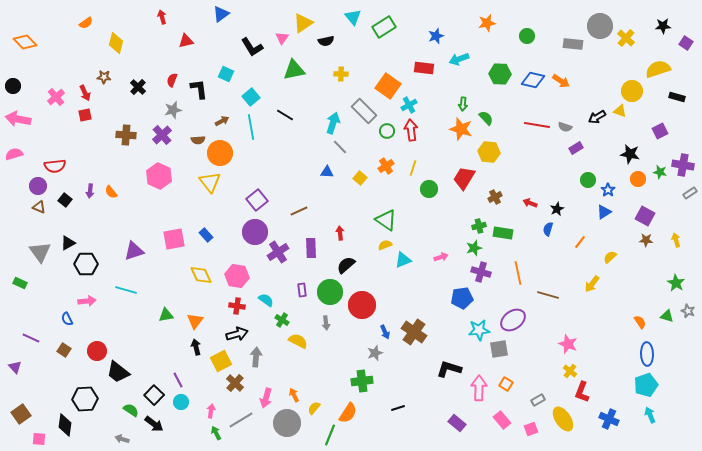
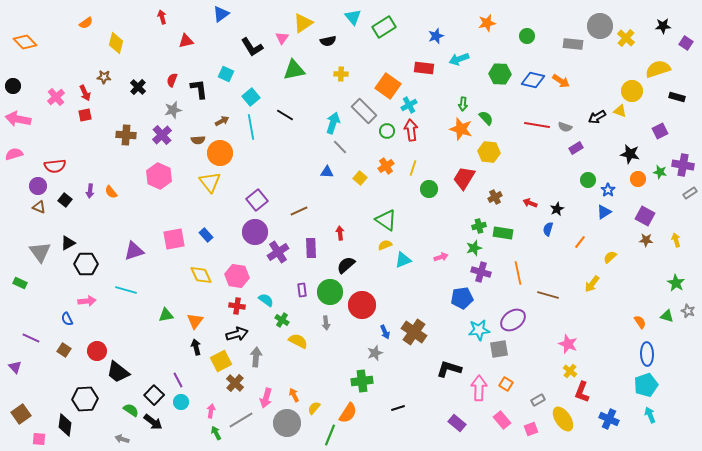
black semicircle at (326, 41): moved 2 px right
black arrow at (154, 424): moved 1 px left, 2 px up
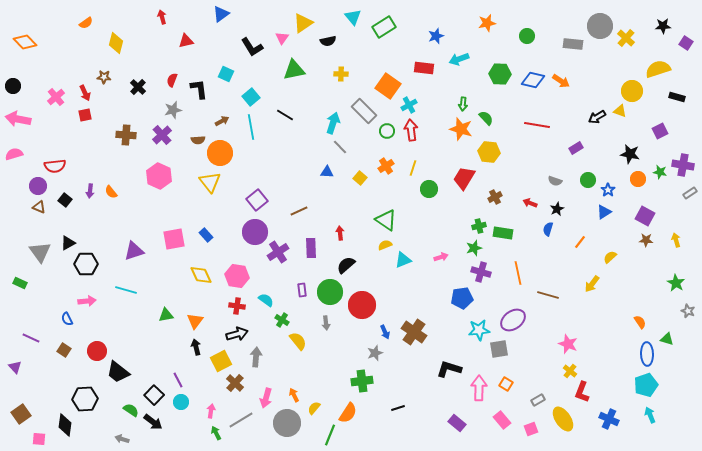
gray semicircle at (565, 127): moved 10 px left, 54 px down
green triangle at (667, 316): moved 23 px down
yellow semicircle at (298, 341): rotated 24 degrees clockwise
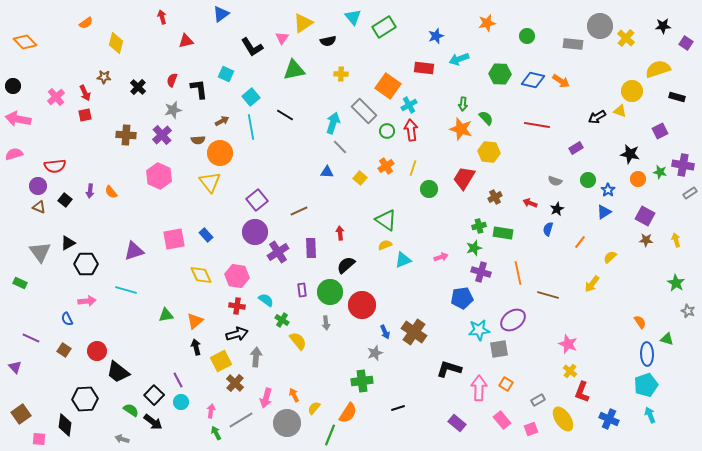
orange triangle at (195, 321): rotated 12 degrees clockwise
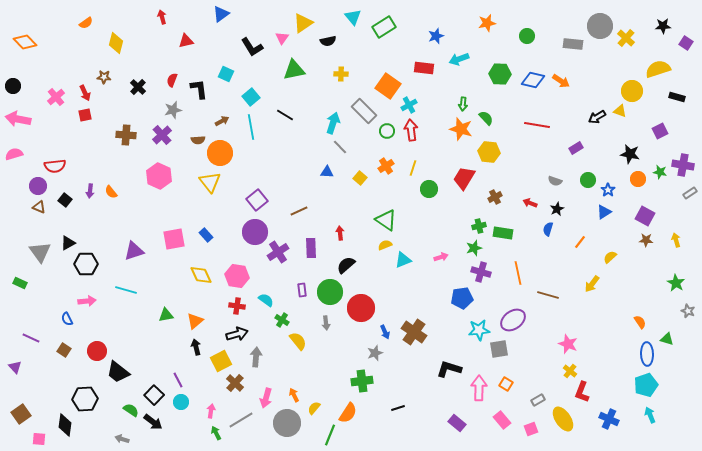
red circle at (362, 305): moved 1 px left, 3 px down
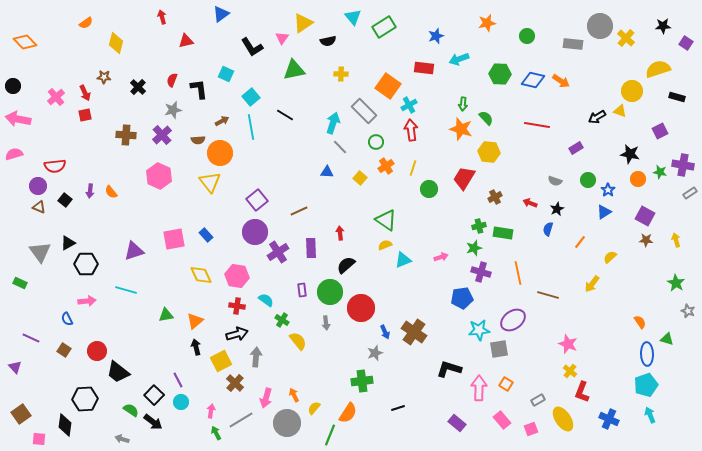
green circle at (387, 131): moved 11 px left, 11 px down
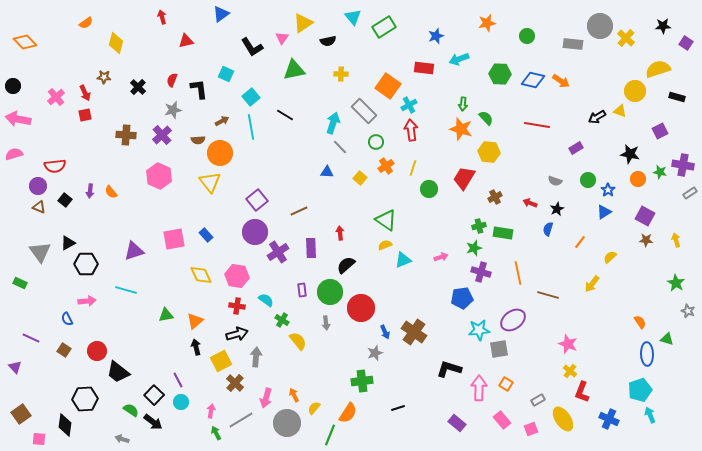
yellow circle at (632, 91): moved 3 px right
cyan pentagon at (646, 385): moved 6 px left, 5 px down
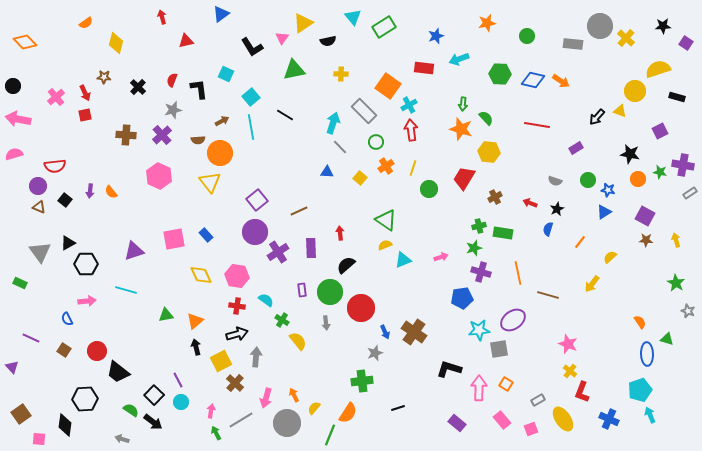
black arrow at (597, 117): rotated 18 degrees counterclockwise
blue star at (608, 190): rotated 24 degrees counterclockwise
purple triangle at (15, 367): moved 3 px left
